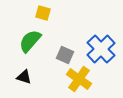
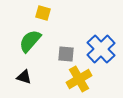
gray square: moved 1 px right, 1 px up; rotated 18 degrees counterclockwise
yellow cross: rotated 25 degrees clockwise
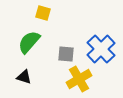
green semicircle: moved 1 px left, 1 px down
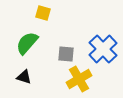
green semicircle: moved 2 px left, 1 px down
blue cross: moved 2 px right
